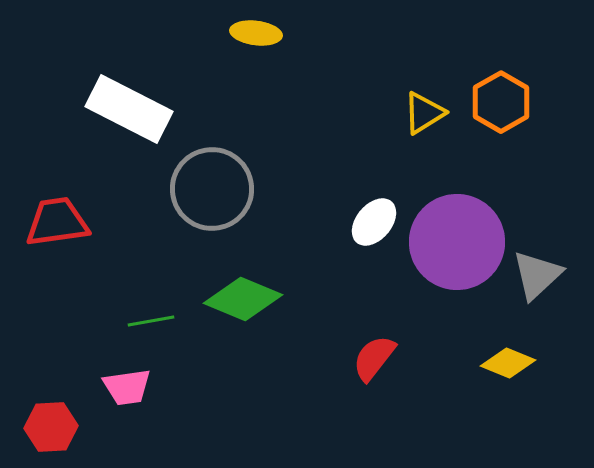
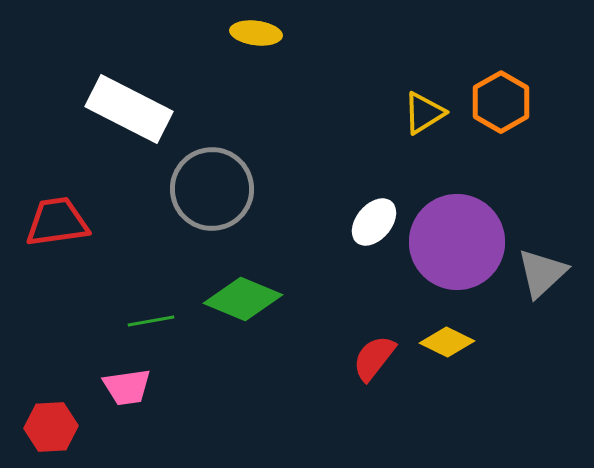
gray triangle: moved 5 px right, 2 px up
yellow diamond: moved 61 px left, 21 px up; rotated 4 degrees clockwise
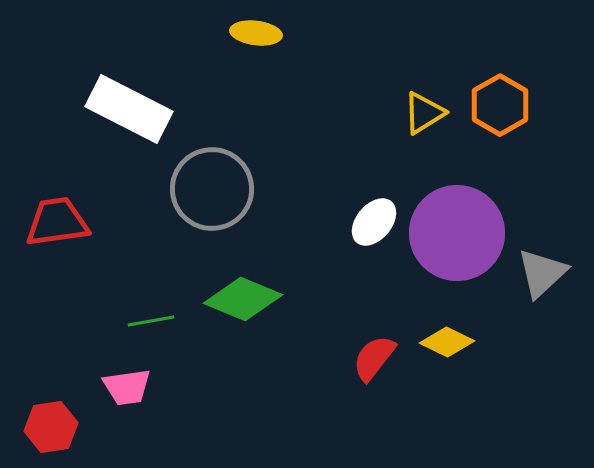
orange hexagon: moved 1 px left, 3 px down
purple circle: moved 9 px up
red hexagon: rotated 6 degrees counterclockwise
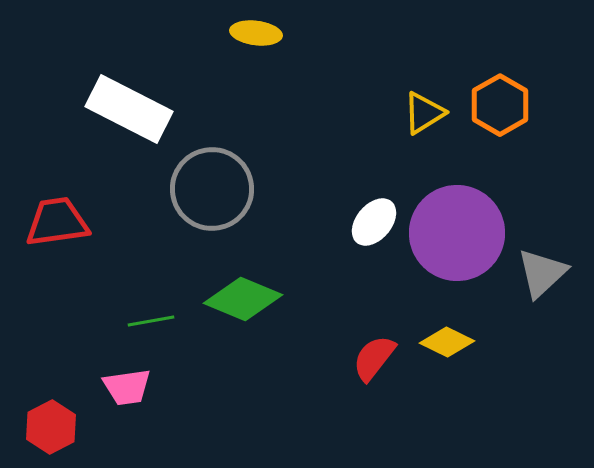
red hexagon: rotated 18 degrees counterclockwise
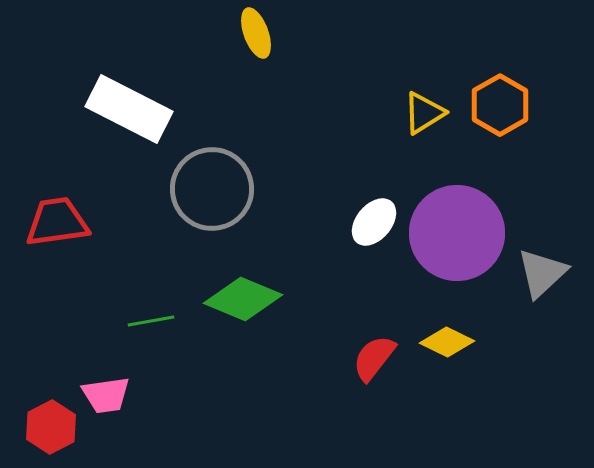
yellow ellipse: rotated 63 degrees clockwise
pink trapezoid: moved 21 px left, 8 px down
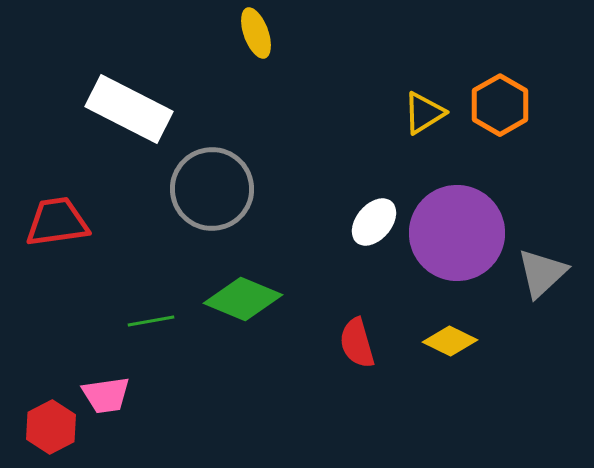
yellow diamond: moved 3 px right, 1 px up
red semicircle: moved 17 px left, 15 px up; rotated 54 degrees counterclockwise
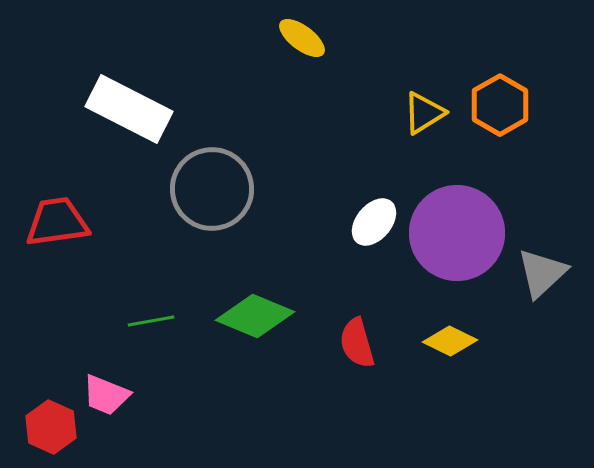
yellow ellipse: moved 46 px right, 5 px down; rotated 33 degrees counterclockwise
green diamond: moved 12 px right, 17 px down
pink trapezoid: rotated 30 degrees clockwise
red hexagon: rotated 9 degrees counterclockwise
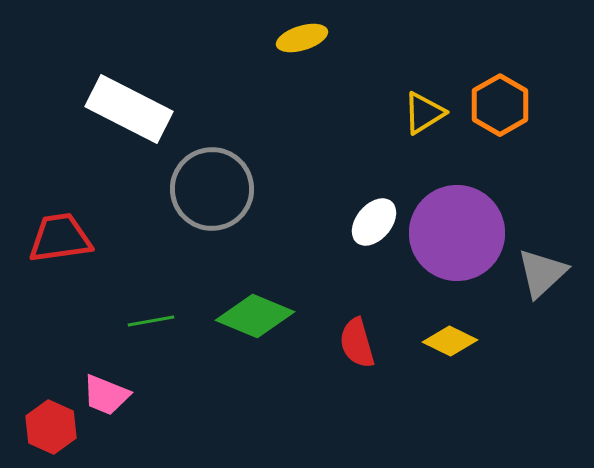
yellow ellipse: rotated 54 degrees counterclockwise
red trapezoid: moved 3 px right, 16 px down
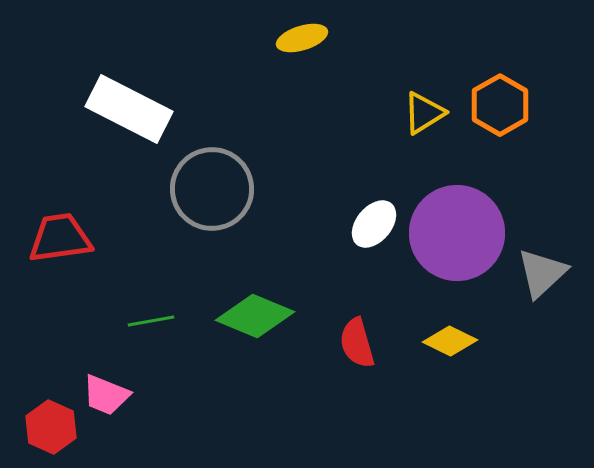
white ellipse: moved 2 px down
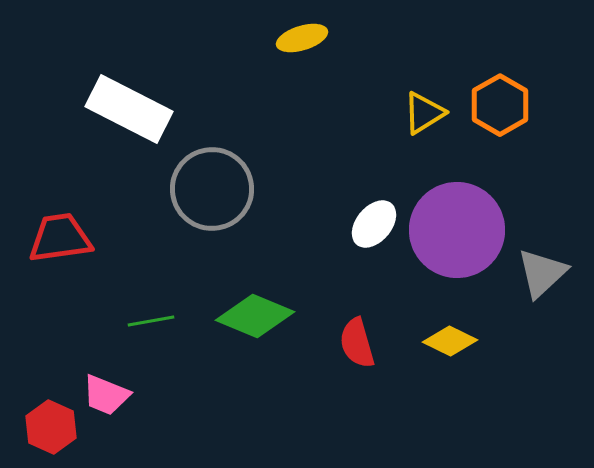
purple circle: moved 3 px up
